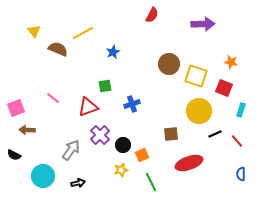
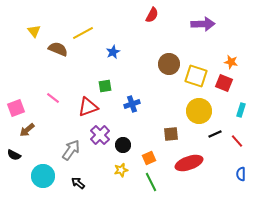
red square: moved 5 px up
brown arrow: rotated 42 degrees counterclockwise
orange square: moved 7 px right, 3 px down
black arrow: rotated 128 degrees counterclockwise
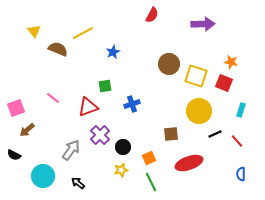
black circle: moved 2 px down
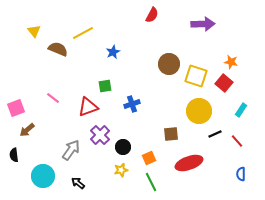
red square: rotated 18 degrees clockwise
cyan rectangle: rotated 16 degrees clockwise
black semicircle: rotated 56 degrees clockwise
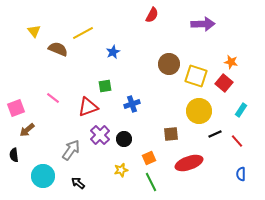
black circle: moved 1 px right, 8 px up
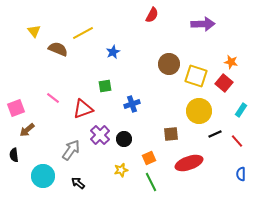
red triangle: moved 5 px left, 2 px down
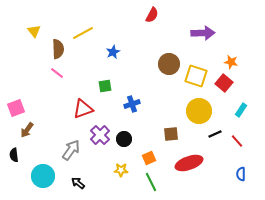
purple arrow: moved 9 px down
brown semicircle: rotated 66 degrees clockwise
pink line: moved 4 px right, 25 px up
brown arrow: rotated 14 degrees counterclockwise
yellow star: rotated 16 degrees clockwise
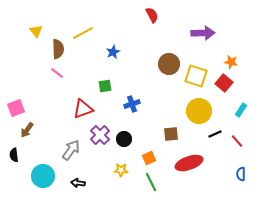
red semicircle: rotated 56 degrees counterclockwise
yellow triangle: moved 2 px right
black arrow: rotated 32 degrees counterclockwise
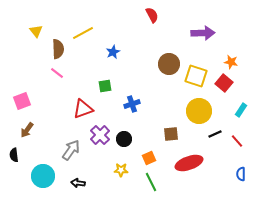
pink square: moved 6 px right, 7 px up
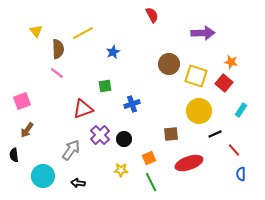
red line: moved 3 px left, 9 px down
